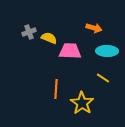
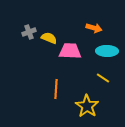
yellow star: moved 5 px right, 3 px down
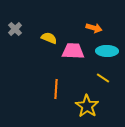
gray cross: moved 14 px left, 3 px up; rotated 24 degrees counterclockwise
pink trapezoid: moved 3 px right
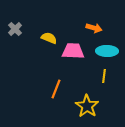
yellow line: moved 1 px right, 2 px up; rotated 64 degrees clockwise
orange line: rotated 18 degrees clockwise
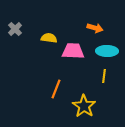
orange arrow: moved 1 px right
yellow semicircle: rotated 14 degrees counterclockwise
yellow star: moved 3 px left
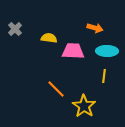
orange line: rotated 66 degrees counterclockwise
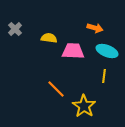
cyan ellipse: rotated 20 degrees clockwise
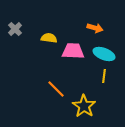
cyan ellipse: moved 3 px left, 3 px down
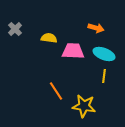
orange arrow: moved 1 px right
orange line: moved 2 px down; rotated 12 degrees clockwise
yellow star: rotated 25 degrees counterclockwise
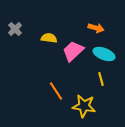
pink trapezoid: rotated 45 degrees counterclockwise
yellow line: moved 3 px left, 3 px down; rotated 24 degrees counterclockwise
